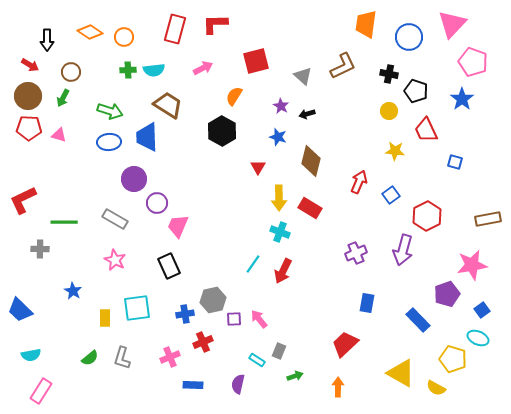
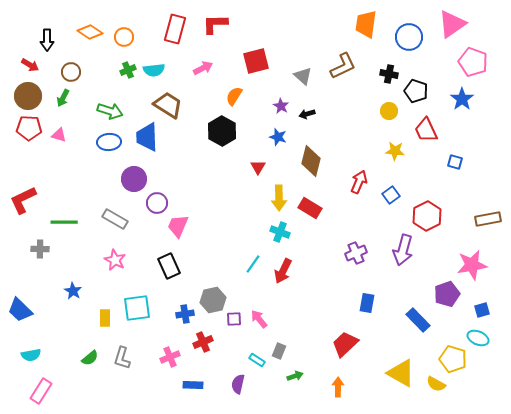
pink triangle at (452, 24): rotated 12 degrees clockwise
green cross at (128, 70): rotated 21 degrees counterclockwise
blue square at (482, 310): rotated 21 degrees clockwise
yellow semicircle at (436, 388): moved 4 px up
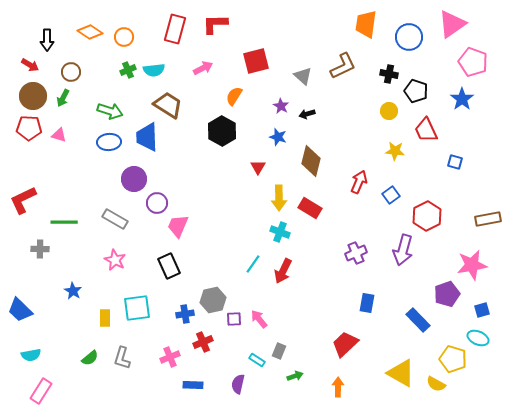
brown circle at (28, 96): moved 5 px right
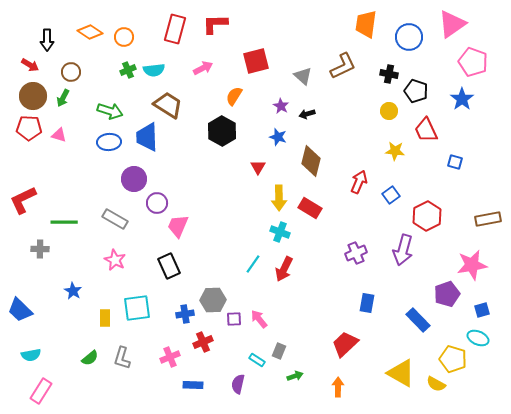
red arrow at (283, 271): moved 1 px right, 2 px up
gray hexagon at (213, 300): rotated 10 degrees clockwise
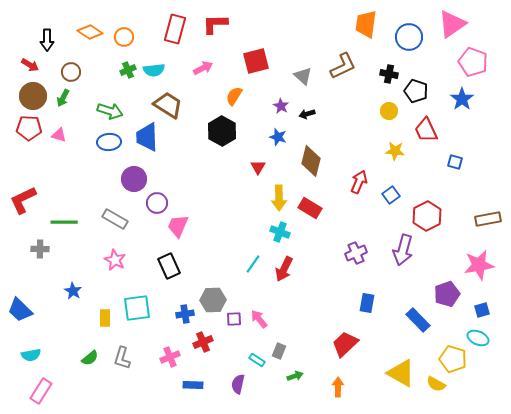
pink star at (472, 265): moved 7 px right
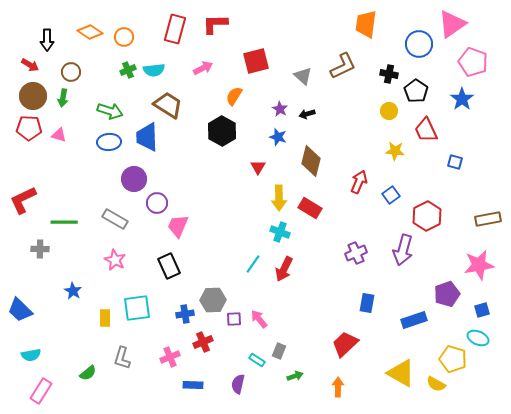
blue circle at (409, 37): moved 10 px right, 7 px down
black pentagon at (416, 91): rotated 15 degrees clockwise
green arrow at (63, 98): rotated 18 degrees counterclockwise
purple star at (281, 106): moved 1 px left, 3 px down
blue rectangle at (418, 320): moved 4 px left; rotated 65 degrees counterclockwise
green semicircle at (90, 358): moved 2 px left, 15 px down
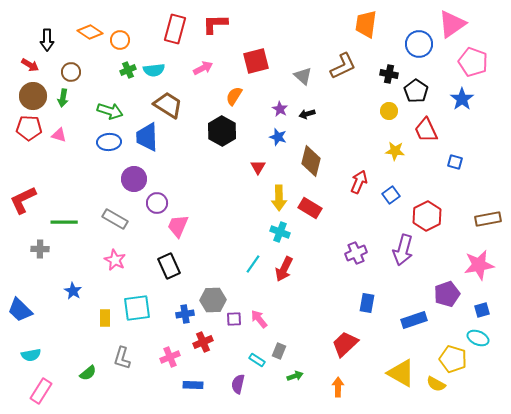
orange circle at (124, 37): moved 4 px left, 3 px down
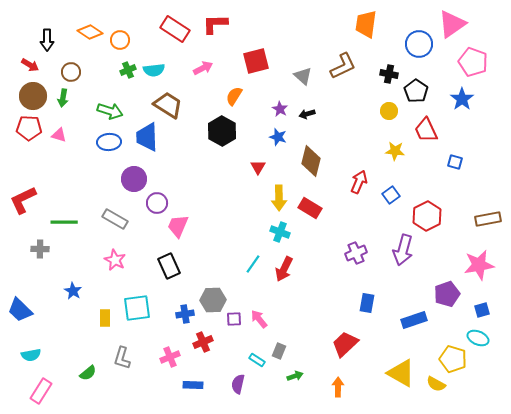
red rectangle at (175, 29): rotated 72 degrees counterclockwise
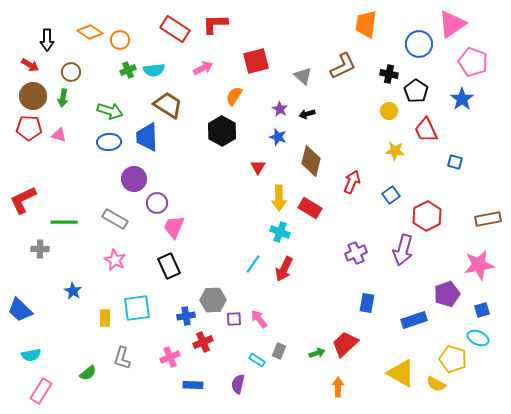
red arrow at (359, 182): moved 7 px left
pink trapezoid at (178, 226): moved 4 px left, 1 px down
blue cross at (185, 314): moved 1 px right, 2 px down
green arrow at (295, 376): moved 22 px right, 23 px up
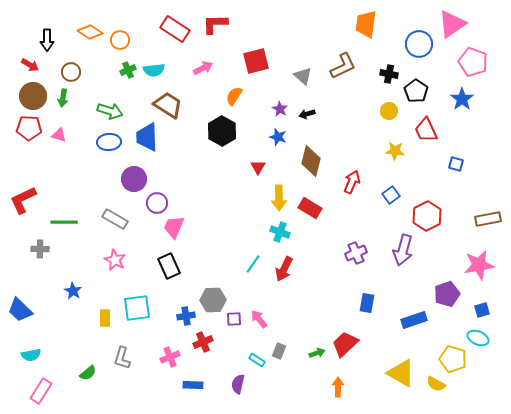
blue square at (455, 162): moved 1 px right, 2 px down
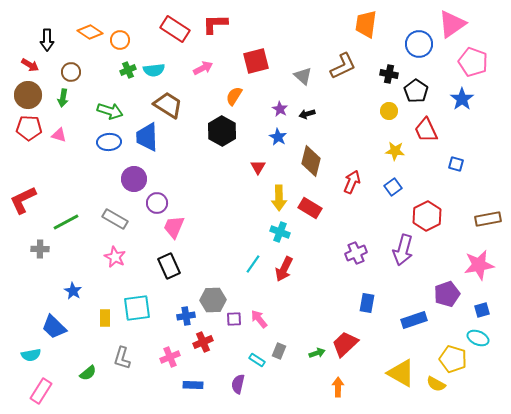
brown circle at (33, 96): moved 5 px left, 1 px up
blue star at (278, 137): rotated 12 degrees clockwise
blue square at (391, 195): moved 2 px right, 8 px up
green line at (64, 222): moved 2 px right; rotated 28 degrees counterclockwise
pink star at (115, 260): moved 3 px up
blue trapezoid at (20, 310): moved 34 px right, 17 px down
